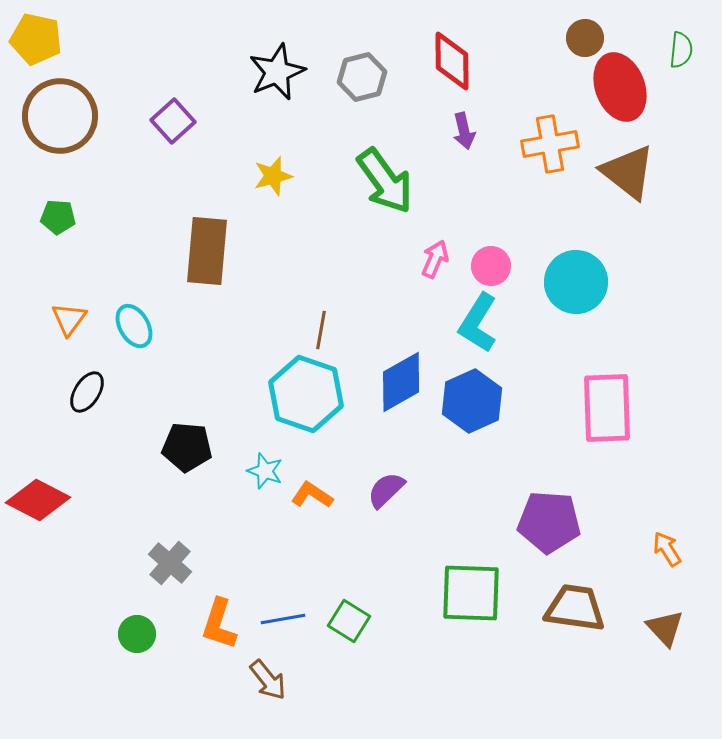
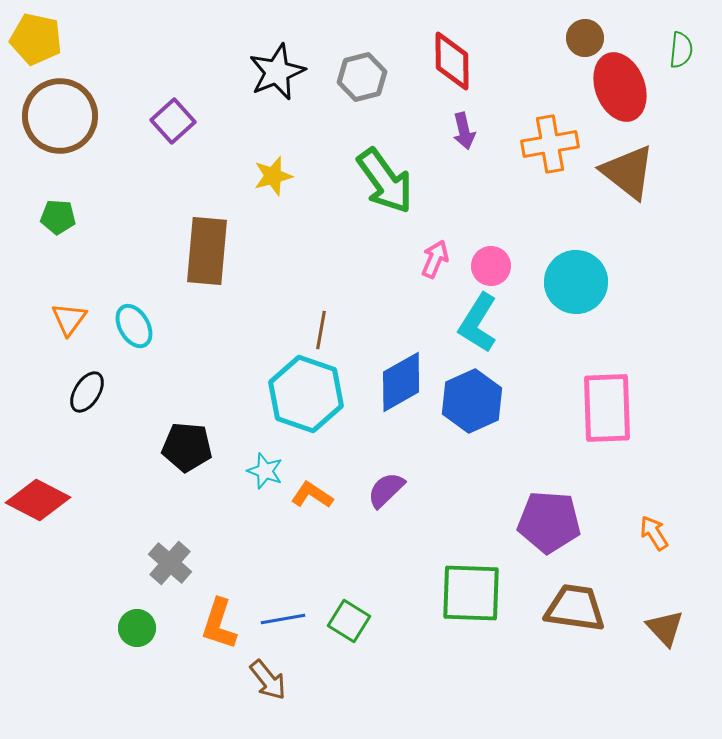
orange arrow at (667, 549): moved 13 px left, 16 px up
green circle at (137, 634): moved 6 px up
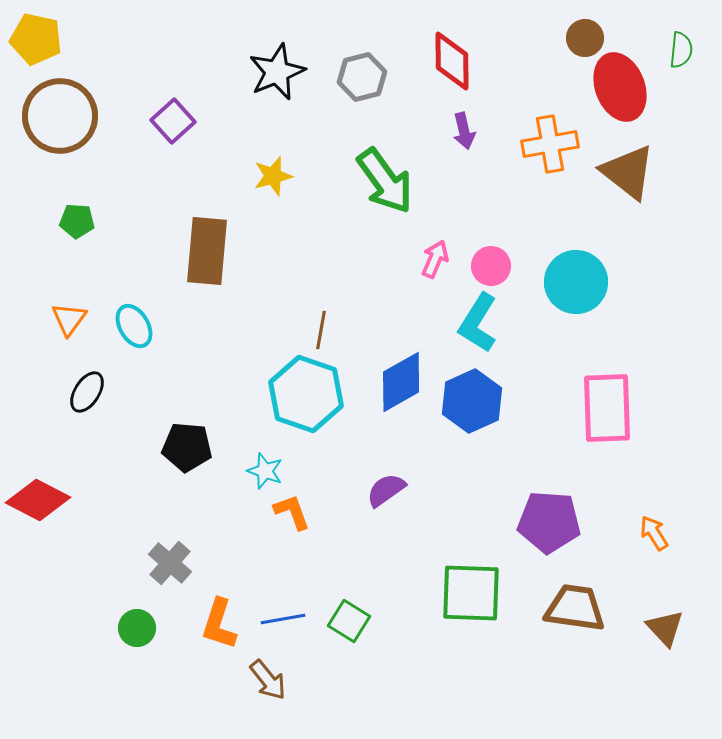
green pentagon at (58, 217): moved 19 px right, 4 px down
purple semicircle at (386, 490): rotated 9 degrees clockwise
orange L-shape at (312, 495): moved 20 px left, 17 px down; rotated 36 degrees clockwise
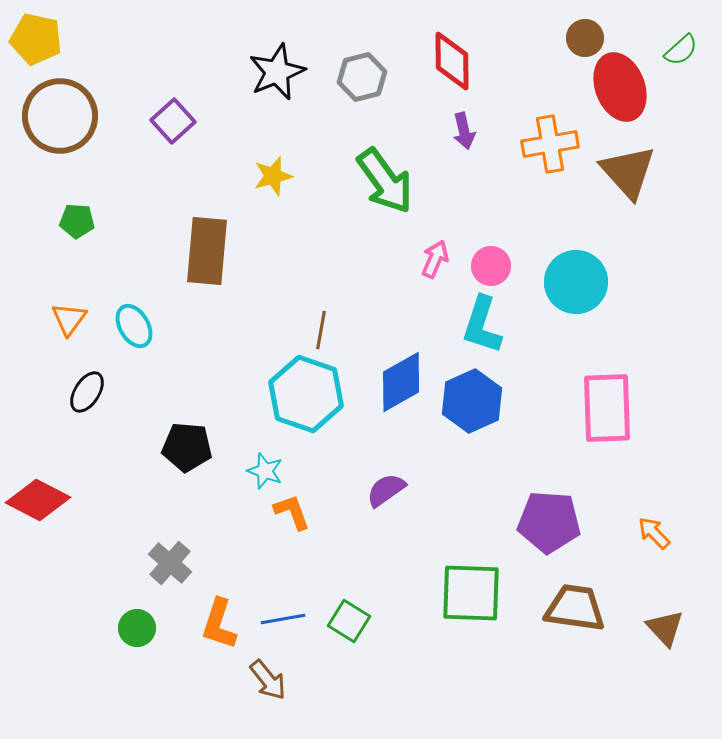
green semicircle at (681, 50): rotated 42 degrees clockwise
brown triangle at (628, 172): rotated 10 degrees clockwise
cyan L-shape at (478, 323): moved 4 px right, 2 px down; rotated 14 degrees counterclockwise
orange arrow at (654, 533): rotated 12 degrees counterclockwise
